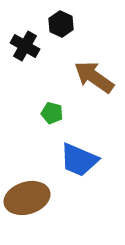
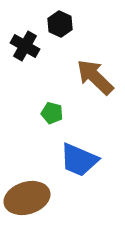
black hexagon: moved 1 px left
brown arrow: moved 1 px right; rotated 9 degrees clockwise
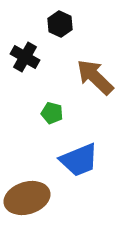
black cross: moved 11 px down
blue trapezoid: rotated 45 degrees counterclockwise
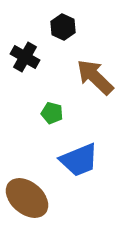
black hexagon: moved 3 px right, 3 px down
brown ellipse: rotated 57 degrees clockwise
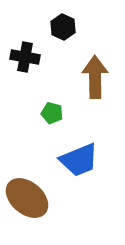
black cross: rotated 20 degrees counterclockwise
brown arrow: rotated 45 degrees clockwise
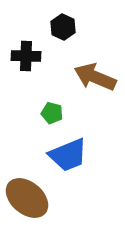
black cross: moved 1 px right, 1 px up; rotated 8 degrees counterclockwise
brown arrow: rotated 66 degrees counterclockwise
blue trapezoid: moved 11 px left, 5 px up
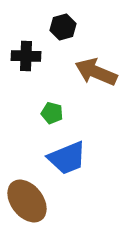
black hexagon: rotated 20 degrees clockwise
brown arrow: moved 1 px right, 5 px up
blue trapezoid: moved 1 px left, 3 px down
brown ellipse: moved 3 px down; rotated 12 degrees clockwise
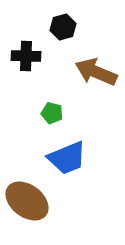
brown ellipse: rotated 15 degrees counterclockwise
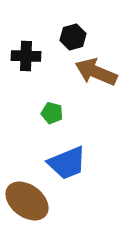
black hexagon: moved 10 px right, 10 px down
blue trapezoid: moved 5 px down
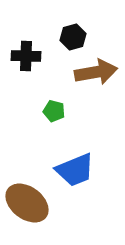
brown arrow: rotated 147 degrees clockwise
green pentagon: moved 2 px right, 2 px up
blue trapezoid: moved 8 px right, 7 px down
brown ellipse: moved 2 px down
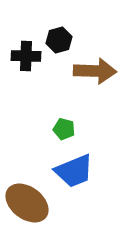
black hexagon: moved 14 px left, 3 px down
brown arrow: moved 1 px left, 1 px up; rotated 12 degrees clockwise
green pentagon: moved 10 px right, 18 px down
blue trapezoid: moved 1 px left, 1 px down
